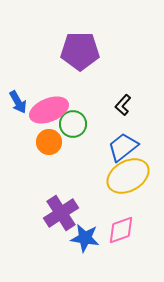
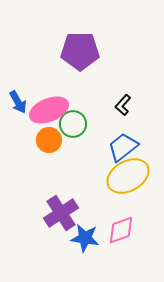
orange circle: moved 2 px up
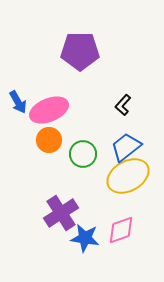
green circle: moved 10 px right, 30 px down
blue trapezoid: moved 3 px right
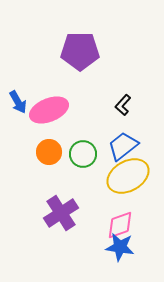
orange circle: moved 12 px down
blue trapezoid: moved 3 px left, 1 px up
pink diamond: moved 1 px left, 5 px up
blue star: moved 35 px right, 9 px down
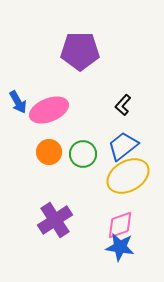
purple cross: moved 6 px left, 7 px down
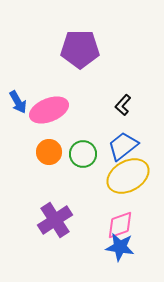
purple pentagon: moved 2 px up
